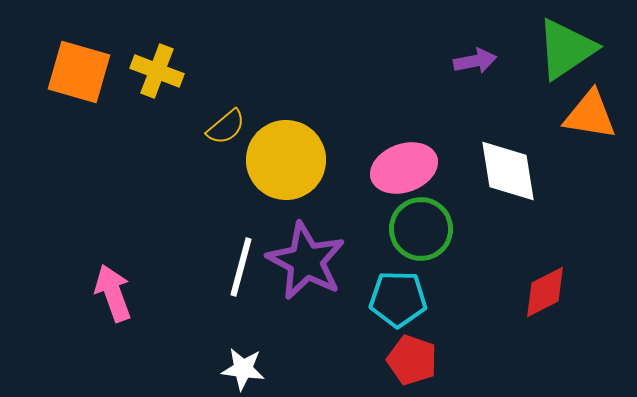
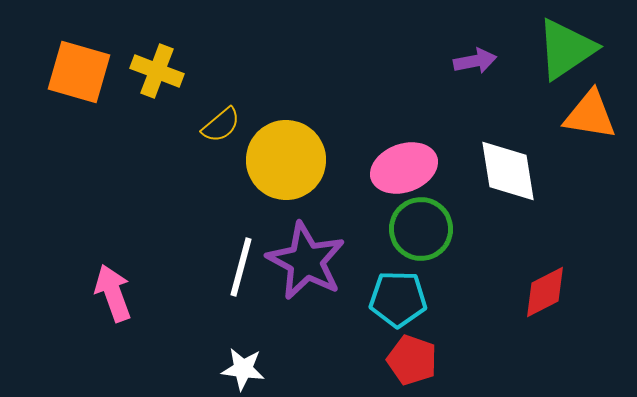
yellow semicircle: moved 5 px left, 2 px up
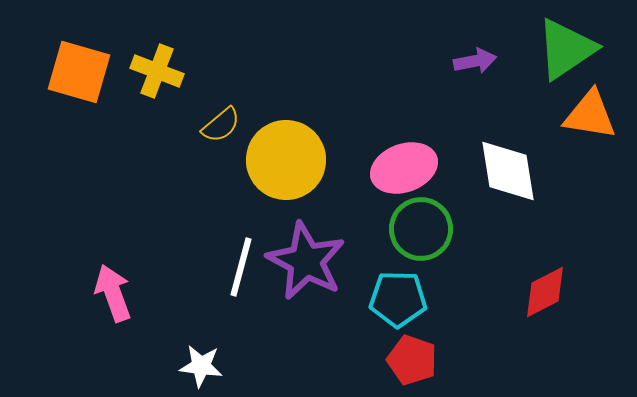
white star: moved 42 px left, 3 px up
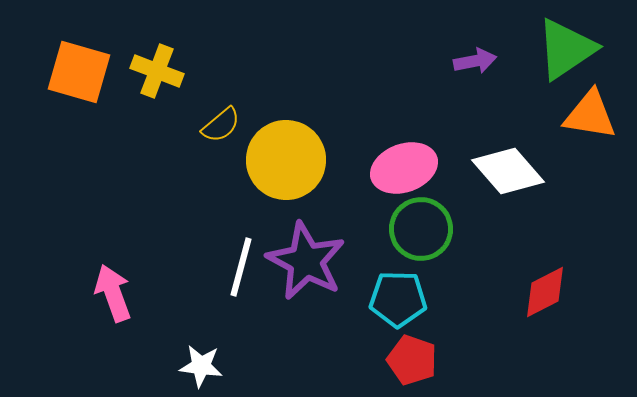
white diamond: rotated 32 degrees counterclockwise
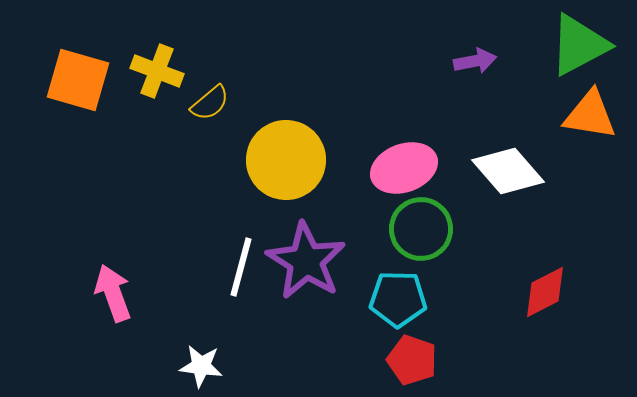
green triangle: moved 13 px right, 4 px up; rotated 6 degrees clockwise
orange square: moved 1 px left, 8 px down
yellow semicircle: moved 11 px left, 22 px up
purple star: rotated 4 degrees clockwise
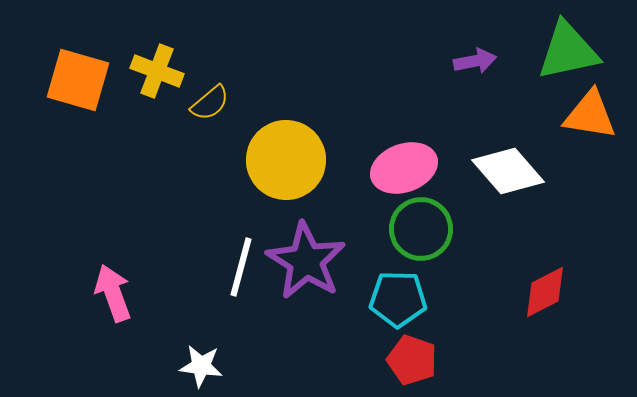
green triangle: moved 11 px left, 6 px down; rotated 16 degrees clockwise
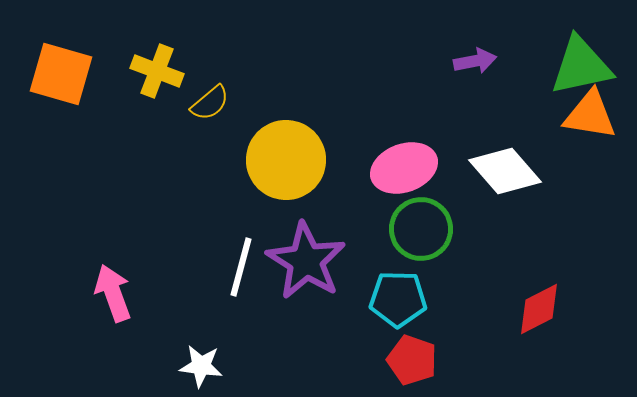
green triangle: moved 13 px right, 15 px down
orange square: moved 17 px left, 6 px up
white diamond: moved 3 px left
red diamond: moved 6 px left, 17 px down
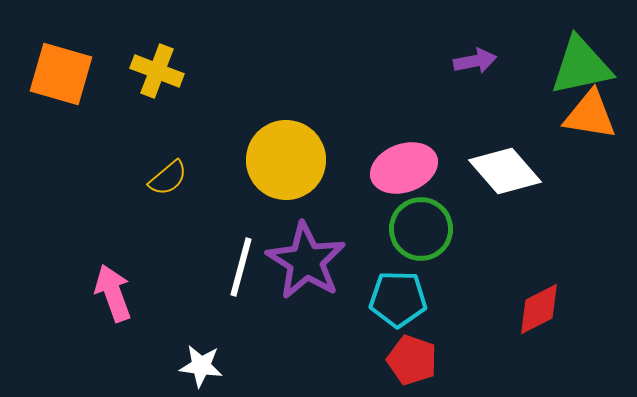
yellow semicircle: moved 42 px left, 75 px down
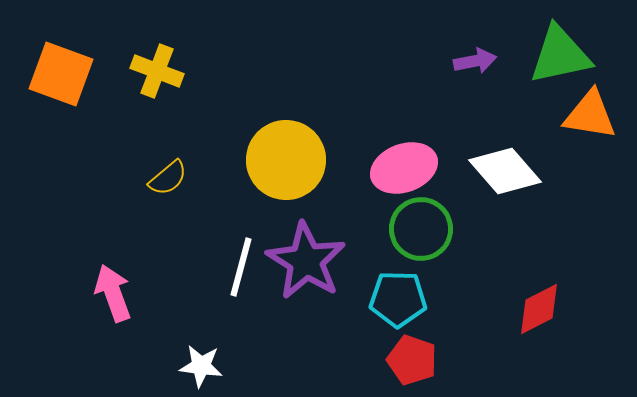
green triangle: moved 21 px left, 11 px up
orange square: rotated 4 degrees clockwise
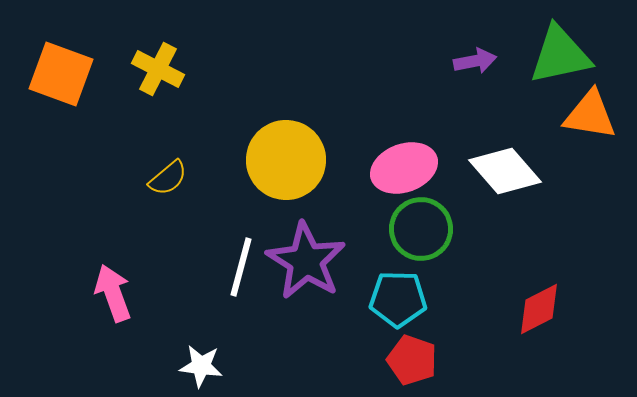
yellow cross: moved 1 px right, 2 px up; rotated 6 degrees clockwise
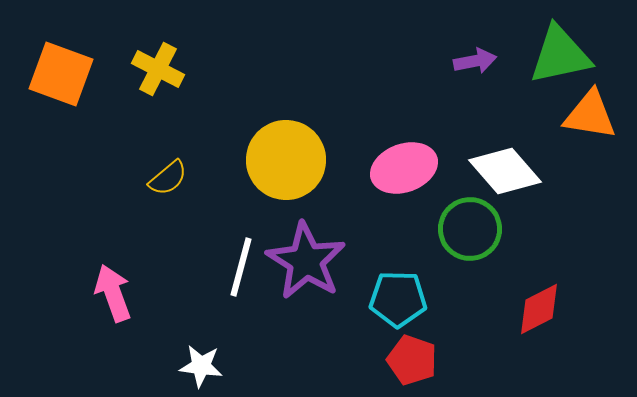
green circle: moved 49 px right
